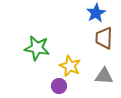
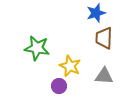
blue star: rotated 12 degrees clockwise
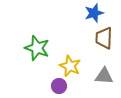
blue star: moved 2 px left
green star: rotated 10 degrees clockwise
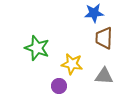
blue star: rotated 12 degrees clockwise
yellow star: moved 2 px right, 2 px up; rotated 15 degrees counterclockwise
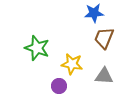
brown trapezoid: rotated 20 degrees clockwise
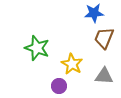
yellow star: rotated 20 degrees clockwise
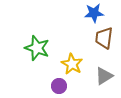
brown trapezoid: rotated 15 degrees counterclockwise
gray triangle: rotated 36 degrees counterclockwise
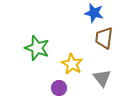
blue star: rotated 18 degrees clockwise
gray triangle: moved 2 px left, 2 px down; rotated 36 degrees counterclockwise
purple circle: moved 2 px down
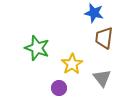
yellow star: rotated 10 degrees clockwise
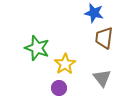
yellow star: moved 7 px left
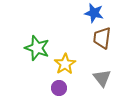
brown trapezoid: moved 2 px left
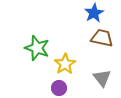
blue star: rotated 30 degrees clockwise
brown trapezoid: rotated 95 degrees clockwise
